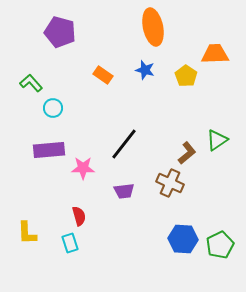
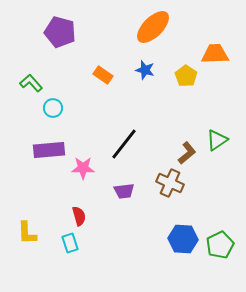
orange ellipse: rotated 57 degrees clockwise
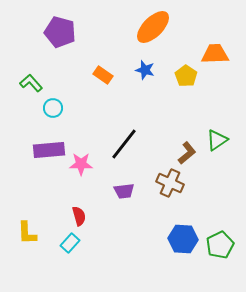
pink star: moved 2 px left, 4 px up
cyan rectangle: rotated 60 degrees clockwise
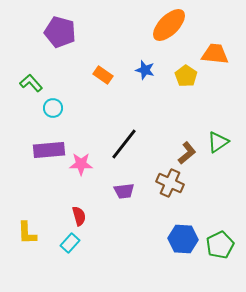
orange ellipse: moved 16 px right, 2 px up
orange trapezoid: rotated 8 degrees clockwise
green triangle: moved 1 px right, 2 px down
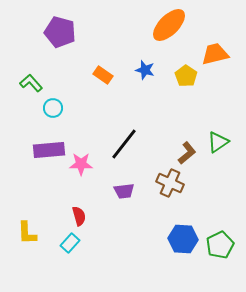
orange trapezoid: rotated 20 degrees counterclockwise
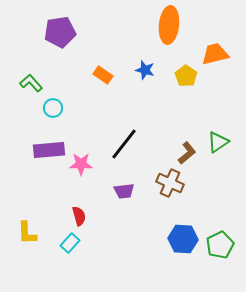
orange ellipse: rotated 39 degrees counterclockwise
purple pentagon: rotated 24 degrees counterclockwise
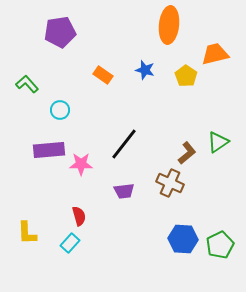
green L-shape: moved 4 px left, 1 px down
cyan circle: moved 7 px right, 2 px down
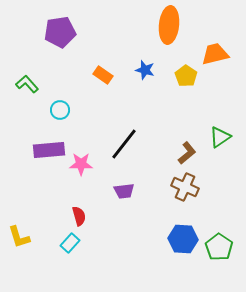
green triangle: moved 2 px right, 5 px up
brown cross: moved 15 px right, 4 px down
yellow L-shape: moved 8 px left, 4 px down; rotated 15 degrees counterclockwise
green pentagon: moved 1 px left, 2 px down; rotated 12 degrees counterclockwise
